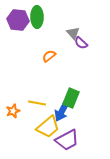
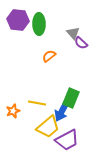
green ellipse: moved 2 px right, 7 px down
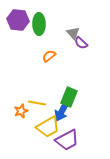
green rectangle: moved 2 px left, 1 px up
orange star: moved 8 px right
yellow trapezoid: rotated 10 degrees clockwise
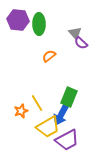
gray triangle: moved 2 px right
yellow line: rotated 48 degrees clockwise
blue arrow: moved 1 px left, 4 px down
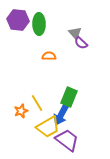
orange semicircle: rotated 40 degrees clockwise
purple trapezoid: rotated 115 degrees counterclockwise
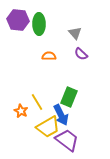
purple semicircle: moved 11 px down
yellow line: moved 1 px up
orange star: rotated 24 degrees counterclockwise
blue arrow: rotated 55 degrees counterclockwise
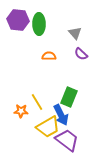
orange star: rotated 24 degrees counterclockwise
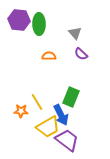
purple hexagon: moved 1 px right
green rectangle: moved 2 px right
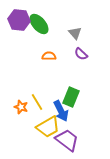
green ellipse: rotated 40 degrees counterclockwise
orange star: moved 4 px up; rotated 16 degrees clockwise
blue arrow: moved 4 px up
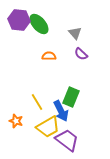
orange star: moved 5 px left, 14 px down
